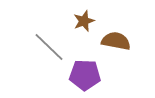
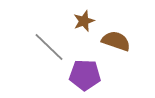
brown semicircle: rotated 8 degrees clockwise
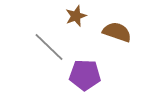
brown star: moved 8 px left, 5 px up
brown semicircle: moved 1 px right, 9 px up
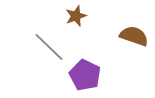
brown semicircle: moved 17 px right, 4 px down
purple pentagon: rotated 24 degrees clockwise
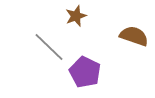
purple pentagon: moved 3 px up
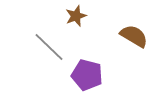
brown semicircle: rotated 12 degrees clockwise
purple pentagon: moved 2 px right, 3 px down; rotated 12 degrees counterclockwise
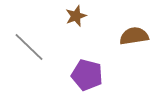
brown semicircle: rotated 40 degrees counterclockwise
gray line: moved 20 px left
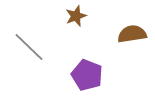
brown semicircle: moved 2 px left, 2 px up
purple pentagon: rotated 8 degrees clockwise
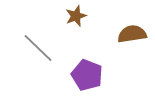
gray line: moved 9 px right, 1 px down
